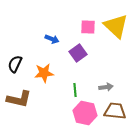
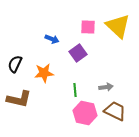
yellow triangle: moved 2 px right
brown trapezoid: rotated 20 degrees clockwise
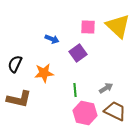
gray arrow: moved 1 px down; rotated 24 degrees counterclockwise
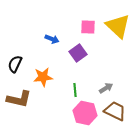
orange star: moved 1 px left, 4 px down
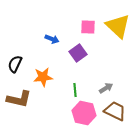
pink hexagon: moved 1 px left
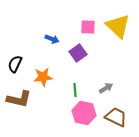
brown trapezoid: moved 1 px right, 6 px down
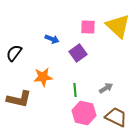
black semicircle: moved 1 px left, 11 px up; rotated 12 degrees clockwise
